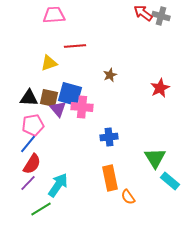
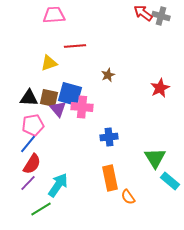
brown star: moved 2 px left
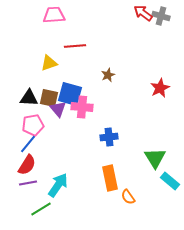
red semicircle: moved 5 px left, 1 px down
purple line: rotated 36 degrees clockwise
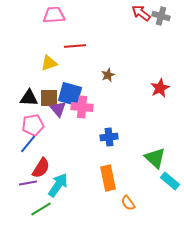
red arrow: moved 2 px left
brown square: rotated 12 degrees counterclockwise
green triangle: rotated 15 degrees counterclockwise
red semicircle: moved 14 px right, 3 px down
orange rectangle: moved 2 px left
orange semicircle: moved 6 px down
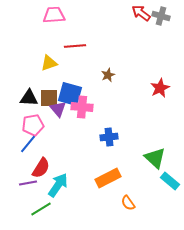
orange rectangle: rotated 75 degrees clockwise
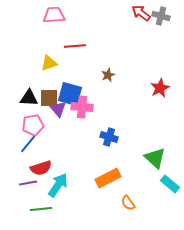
blue cross: rotated 24 degrees clockwise
red semicircle: rotated 40 degrees clockwise
cyan rectangle: moved 3 px down
green line: rotated 25 degrees clockwise
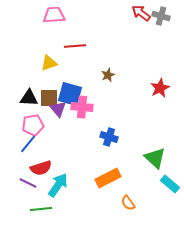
purple line: rotated 36 degrees clockwise
